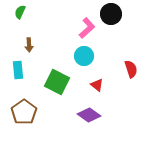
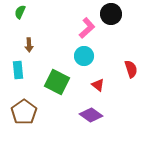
red triangle: moved 1 px right
purple diamond: moved 2 px right
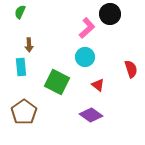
black circle: moved 1 px left
cyan circle: moved 1 px right, 1 px down
cyan rectangle: moved 3 px right, 3 px up
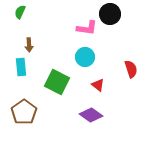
pink L-shape: rotated 50 degrees clockwise
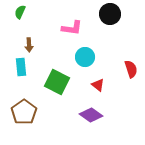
pink L-shape: moved 15 px left
